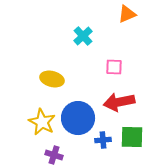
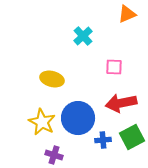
red arrow: moved 2 px right, 1 px down
green square: rotated 30 degrees counterclockwise
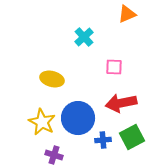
cyan cross: moved 1 px right, 1 px down
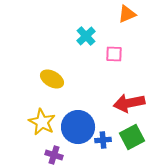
cyan cross: moved 2 px right, 1 px up
pink square: moved 13 px up
yellow ellipse: rotated 15 degrees clockwise
red arrow: moved 8 px right
blue circle: moved 9 px down
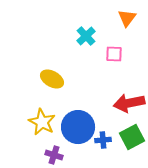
orange triangle: moved 4 px down; rotated 30 degrees counterclockwise
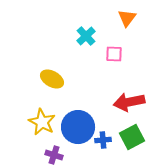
red arrow: moved 1 px up
